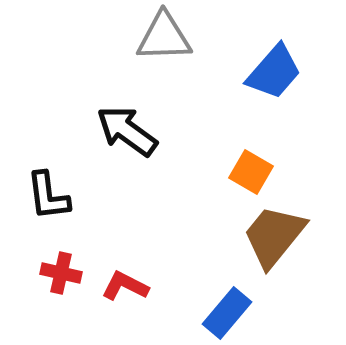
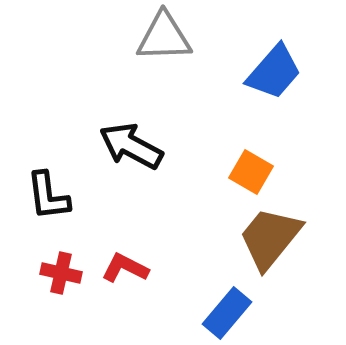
black arrow: moved 4 px right, 15 px down; rotated 8 degrees counterclockwise
brown trapezoid: moved 4 px left, 2 px down
red L-shape: moved 18 px up
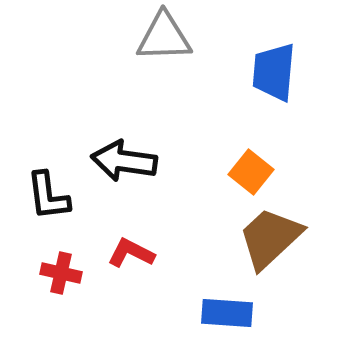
blue trapezoid: rotated 144 degrees clockwise
black arrow: moved 7 px left, 15 px down; rotated 20 degrees counterclockwise
orange square: rotated 9 degrees clockwise
brown trapezoid: rotated 8 degrees clockwise
red L-shape: moved 6 px right, 15 px up
blue rectangle: rotated 54 degrees clockwise
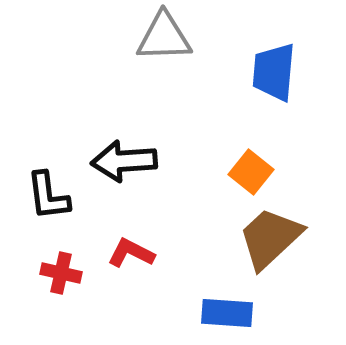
black arrow: rotated 12 degrees counterclockwise
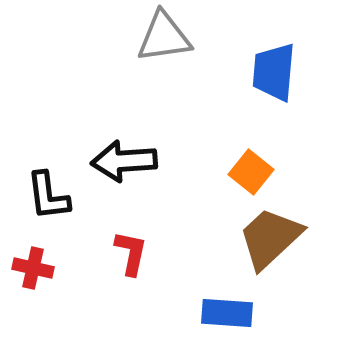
gray triangle: rotated 6 degrees counterclockwise
red L-shape: rotated 75 degrees clockwise
red cross: moved 28 px left, 5 px up
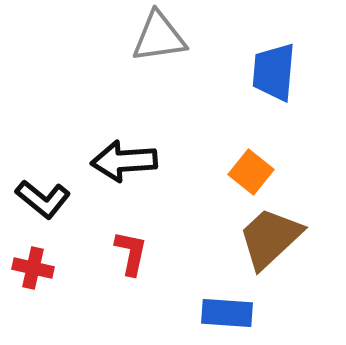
gray triangle: moved 5 px left
black L-shape: moved 5 px left, 3 px down; rotated 44 degrees counterclockwise
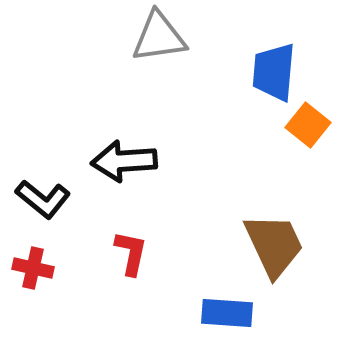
orange square: moved 57 px right, 47 px up
brown trapezoid: moved 4 px right, 7 px down; rotated 108 degrees clockwise
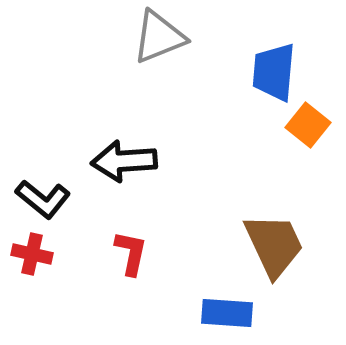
gray triangle: rotated 14 degrees counterclockwise
red cross: moved 1 px left, 14 px up
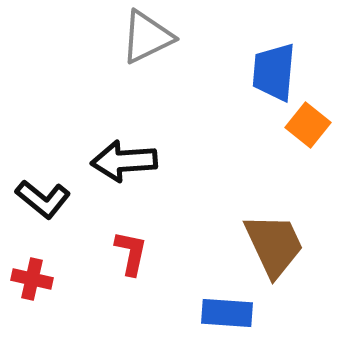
gray triangle: moved 12 px left; rotated 4 degrees counterclockwise
red cross: moved 25 px down
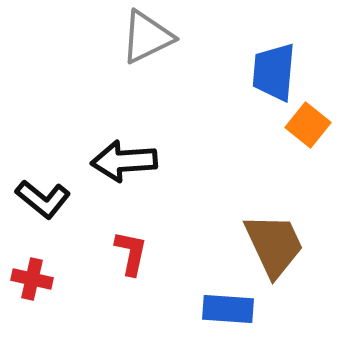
blue rectangle: moved 1 px right, 4 px up
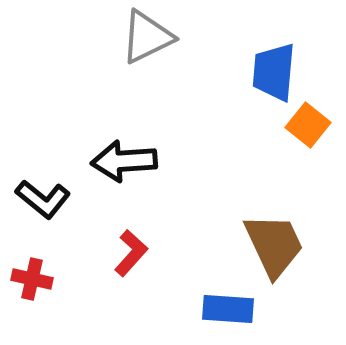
red L-shape: rotated 30 degrees clockwise
